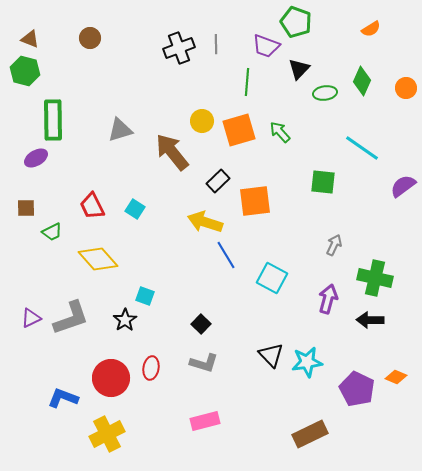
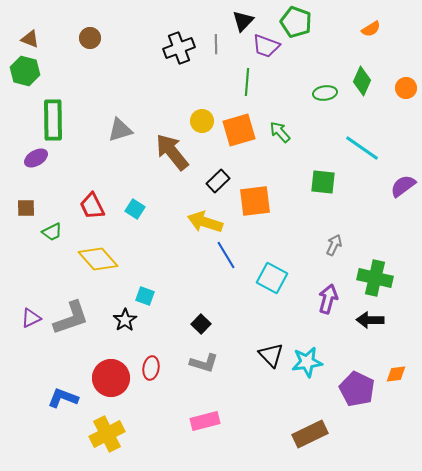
black triangle at (299, 69): moved 56 px left, 48 px up
orange diamond at (396, 377): moved 3 px up; rotated 30 degrees counterclockwise
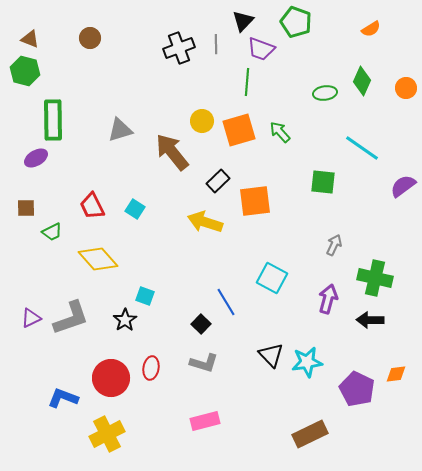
purple trapezoid at (266, 46): moved 5 px left, 3 px down
blue line at (226, 255): moved 47 px down
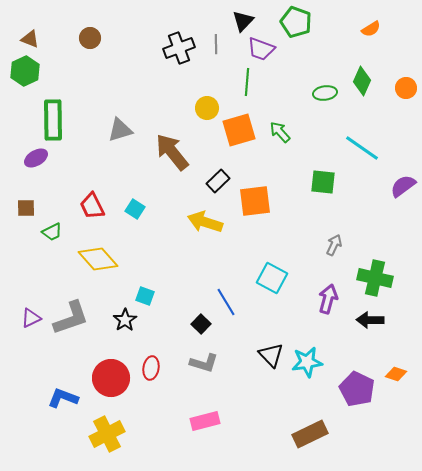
green hexagon at (25, 71): rotated 20 degrees clockwise
yellow circle at (202, 121): moved 5 px right, 13 px up
orange diamond at (396, 374): rotated 25 degrees clockwise
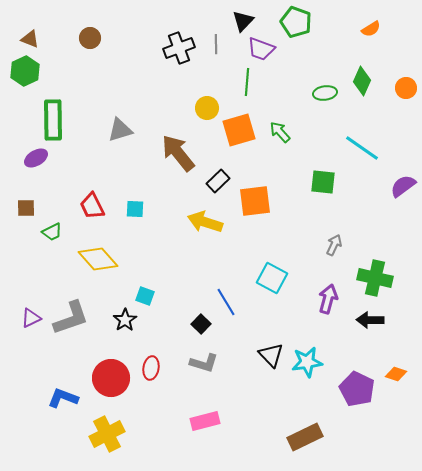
brown arrow at (172, 152): moved 6 px right, 1 px down
cyan square at (135, 209): rotated 30 degrees counterclockwise
brown rectangle at (310, 434): moved 5 px left, 3 px down
